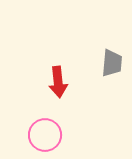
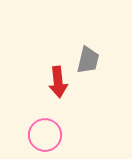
gray trapezoid: moved 24 px left, 3 px up; rotated 8 degrees clockwise
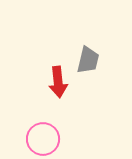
pink circle: moved 2 px left, 4 px down
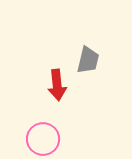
red arrow: moved 1 px left, 3 px down
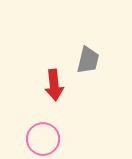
red arrow: moved 3 px left
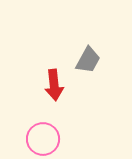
gray trapezoid: rotated 16 degrees clockwise
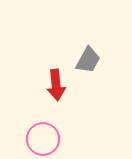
red arrow: moved 2 px right
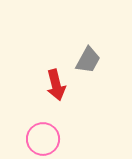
red arrow: rotated 8 degrees counterclockwise
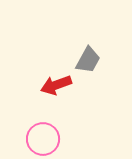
red arrow: rotated 84 degrees clockwise
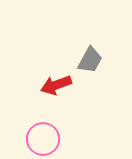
gray trapezoid: moved 2 px right
